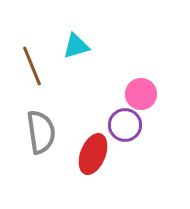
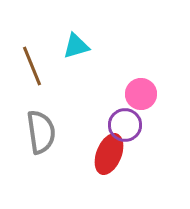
red ellipse: moved 16 px right
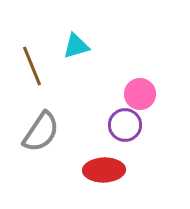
pink circle: moved 1 px left
gray semicircle: rotated 42 degrees clockwise
red ellipse: moved 5 px left, 16 px down; rotated 66 degrees clockwise
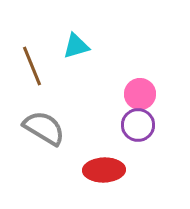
purple circle: moved 13 px right
gray semicircle: moved 3 px right, 4 px up; rotated 93 degrees counterclockwise
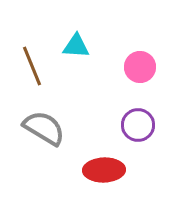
cyan triangle: rotated 20 degrees clockwise
pink circle: moved 27 px up
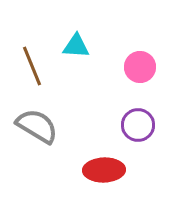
gray semicircle: moved 7 px left, 2 px up
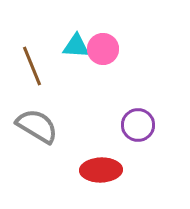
pink circle: moved 37 px left, 18 px up
red ellipse: moved 3 px left
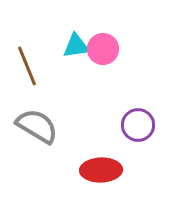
cyan triangle: rotated 12 degrees counterclockwise
brown line: moved 5 px left
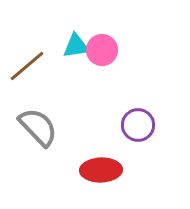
pink circle: moved 1 px left, 1 px down
brown line: rotated 72 degrees clockwise
gray semicircle: moved 1 px right, 1 px down; rotated 15 degrees clockwise
